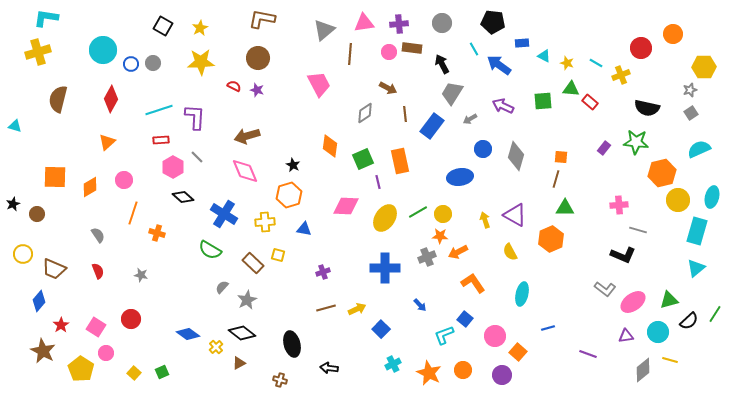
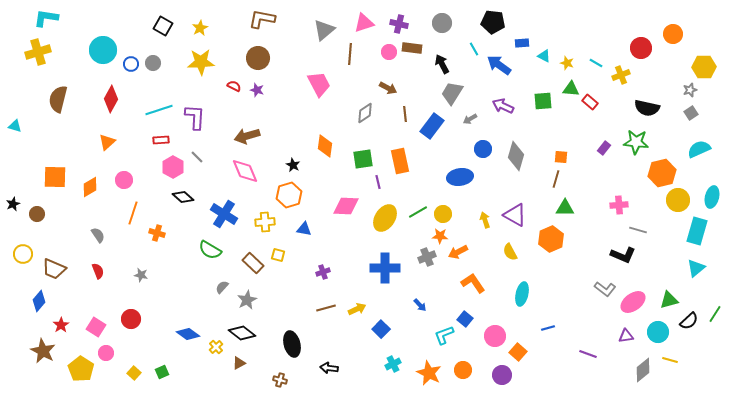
pink triangle at (364, 23): rotated 10 degrees counterclockwise
purple cross at (399, 24): rotated 18 degrees clockwise
orange diamond at (330, 146): moved 5 px left
green square at (363, 159): rotated 15 degrees clockwise
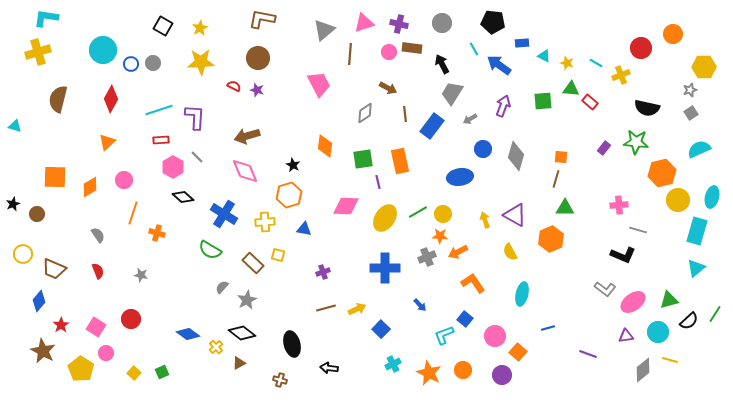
purple arrow at (503, 106): rotated 85 degrees clockwise
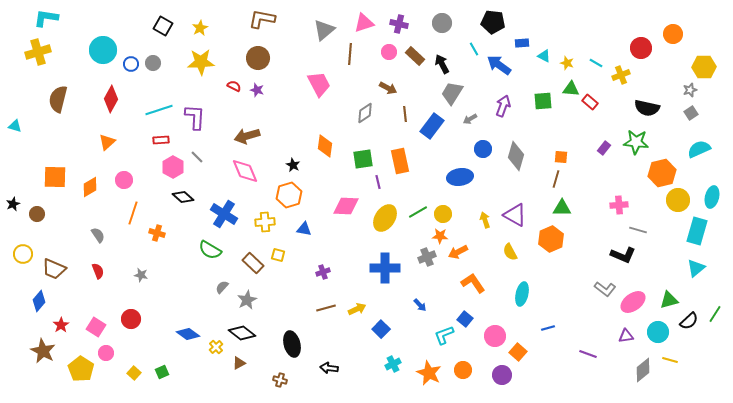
brown rectangle at (412, 48): moved 3 px right, 8 px down; rotated 36 degrees clockwise
green triangle at (565, 208): moved 3 px left
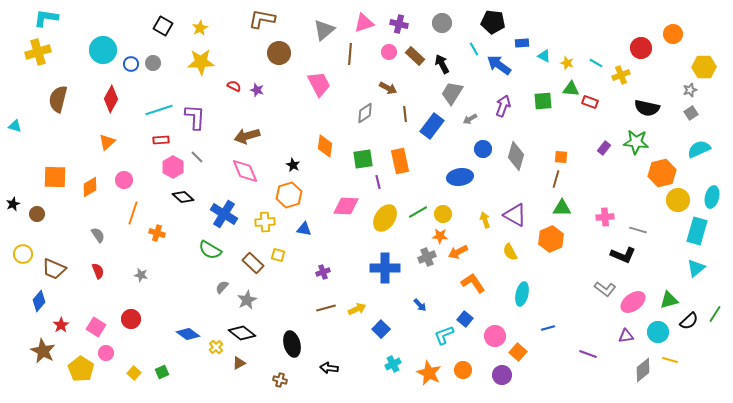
brown circle at (258, 58): moved 21 px right, 5 px up
red rectangle at (590, 102): rotated 21 degrees counterclockwise
pink cross at (619, 205): moved 14 px left, 12 px down
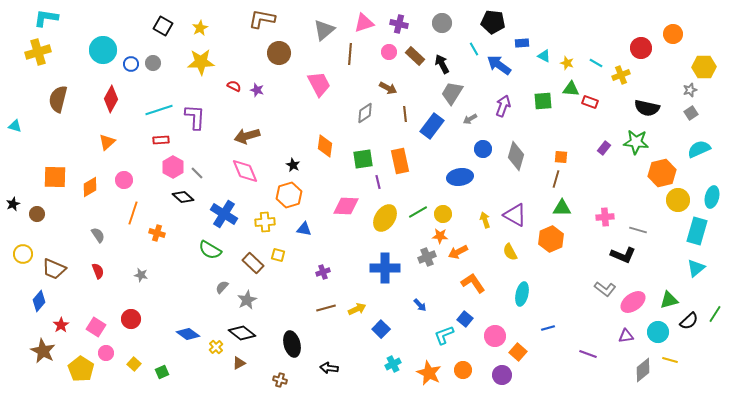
gray line at (197, 157): moved 16 px down
yellow square at (134, 373): moved 9 px up
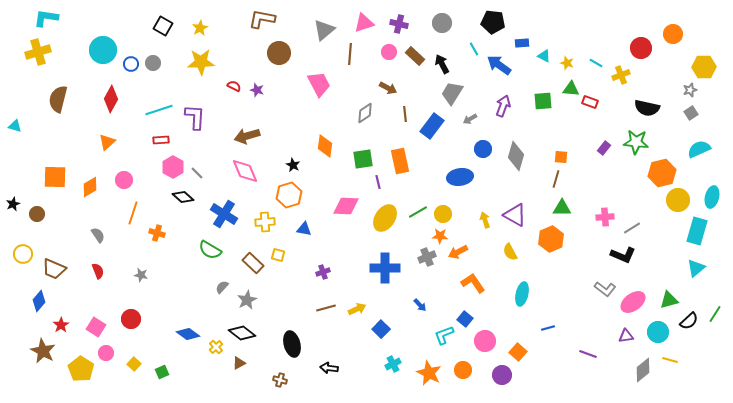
gray line at (638, 230): moved 6 px left, 2 px up; rotated 48 degrees counterclockwise
pink circle at (495, 336): moved 10 px left, 5 px down
